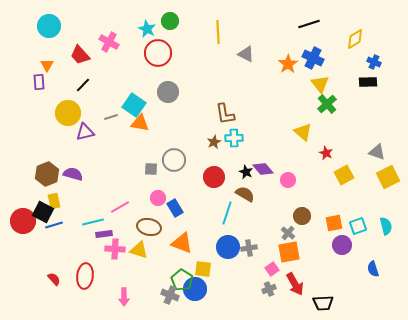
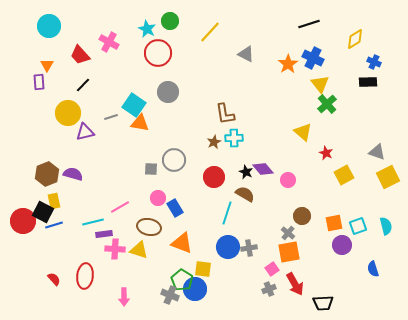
yellow line at (218, 32): moved 8 px left; rotated 45 degrees clockwise
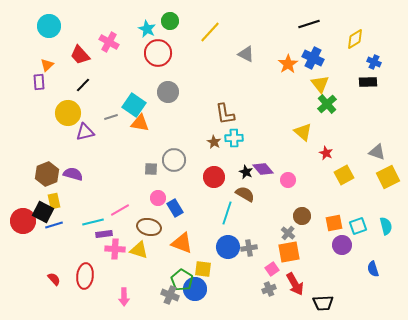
orange triangle at (47, 65): rotated 16 degrees clockwise
brown star at (214, 142): rotated 16 degrees counterclockwise
pink line at (120, 207): moved 3 px down
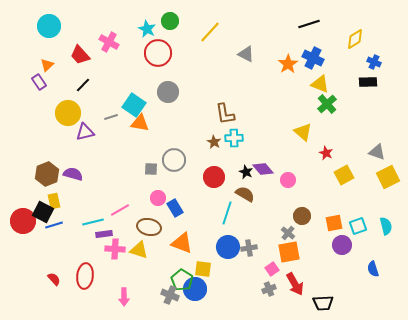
purple rectangle at (39, 82): rotated 28 degrees counterclockwise
yellow triangle at (320, 84): rotated 30 degrees counterclockwise
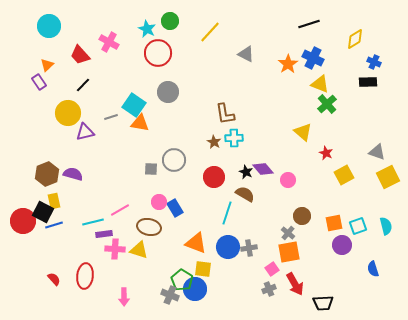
pink circle at (158, 198): moved 1 px right, 4 px down
orange triangle at (182, 243): moved 14 px right
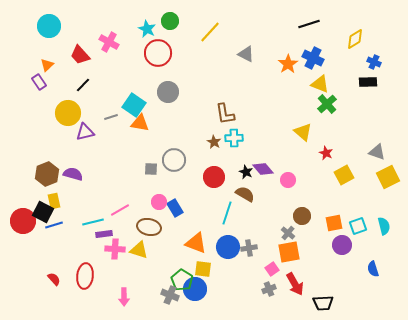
cyan semicircle at (386, 226): moved 2 px left
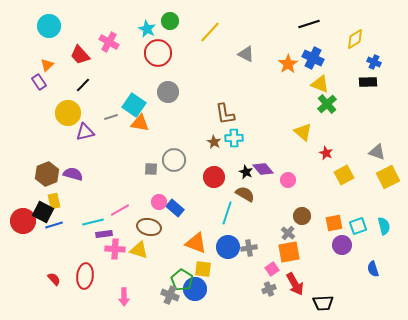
blue rectangle at (175, 208): rotated 18 degrees counterclockwise
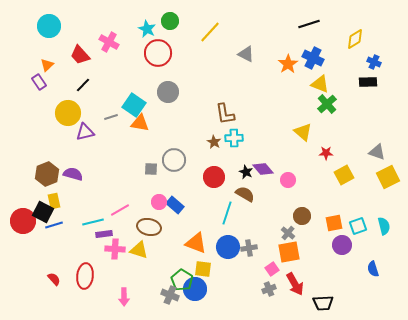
red star at (326, 153): rotated 24 degrees counterclockwise
blue rectangle at (175, 208): moved 3 px up
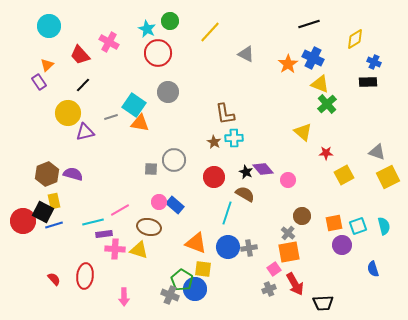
pink square at (272, 269): moved 2 px right
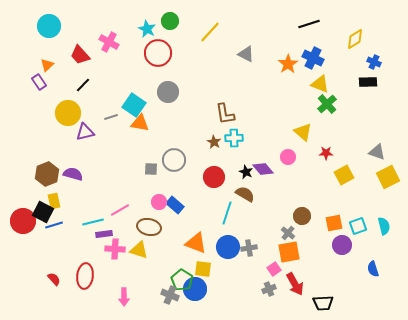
pink circle at (288, 180): moved 23 px up
